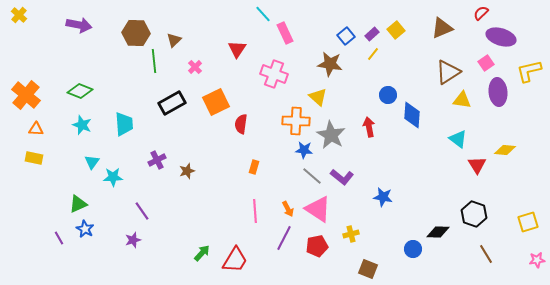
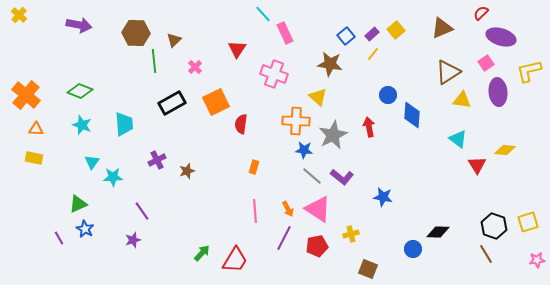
gray star at (331, 135): moved 2 px right; rotated 16 degrees clockwise
black hexagon at (474, 214): moved 20 px right, 12 px down
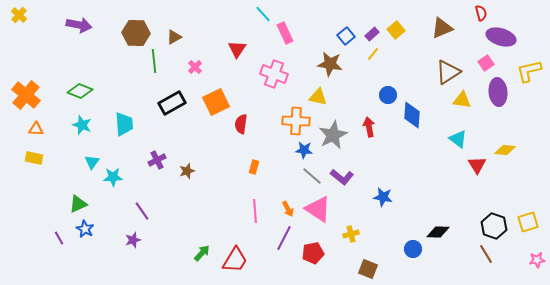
red semicircle at (481, 13): rotated 119 degrees clockwise
brown triangle at (174, 40): moved 3 px up; rotated 14 degrees clockwise
yellow triangle at (318, 97): rotated 30 degrees counterclockwise
red pentagon at (317, 246): moved 4 px left, 7 px down
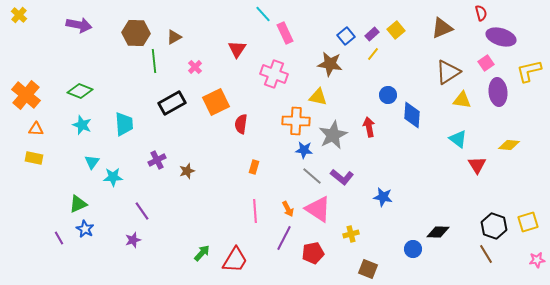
yellow diamond at (505, 150): moved 4 px right, 5 px up
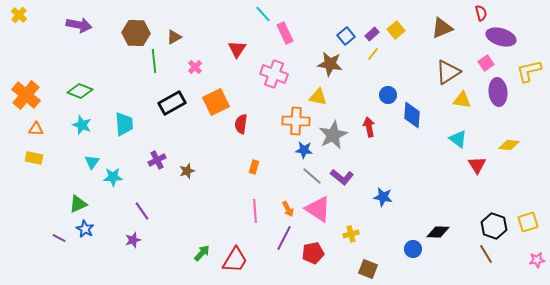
purple line at (59, 238): rotated 32 degrees counterclockwise
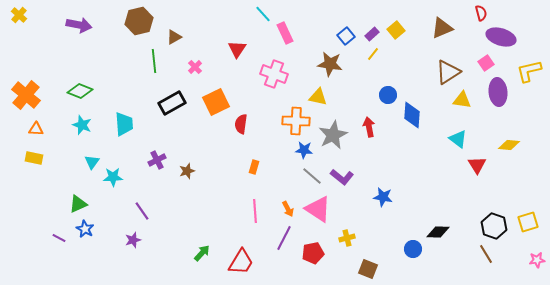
brown hexagon at (136, 33): moved 3 px right, 12 px up; rotated 16 degrees counterclockwise
yellow cross at (351, 234): moved 4 px left, 4 px down
red trapezoid at (235, 260): moved 6 px right, 2 px down
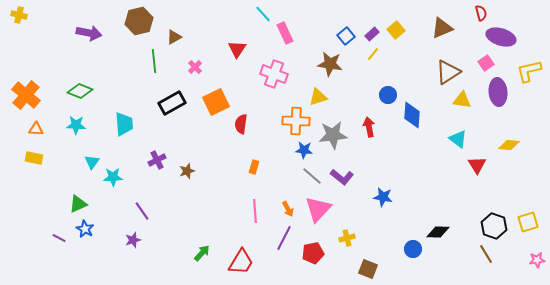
yellow cross at (19, 15): rotated 28 degrees counterclockwise
purple arrow at (79, 25): moved 10 px right, 8 px down
yellow triangle at (318, 97): rotated 30 degrees counterclockwise
cyan star at (82, 125): moved 6 px left; rotated 18 degrees counterclockwise
gray star at (333, 135): rotated 20 degrees clockwise
pink triangle at (318, 209): rotated 40 degrees clockwise
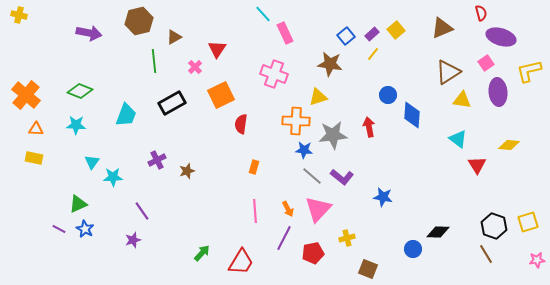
red triangle at (237, 49): moved 20 px left
orange square at (216, 102): moved 5 px right, 7 px up
cyan trapezoid at (124, 124): moved 2 px right, 9 px up; rotated 25 degrees clockwise
purple line at (59, 238): moved 9 px up
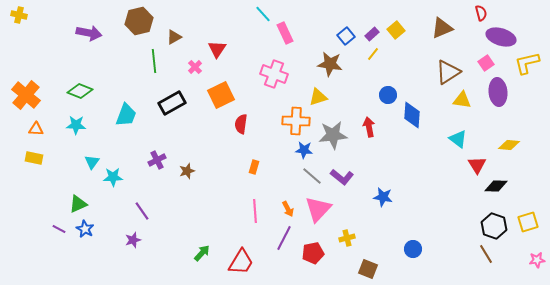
yellow L-shape at (529, 71): moved 2 px left, 8 px up
black diamond at (438, 232): moved 58 px right, 46 px up
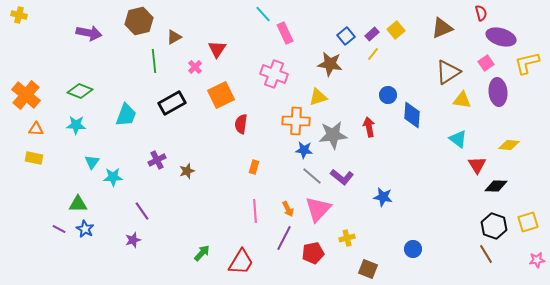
green triangle at (78, 204): rotated 24 degrees clockwise
